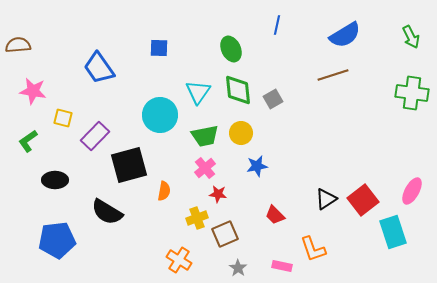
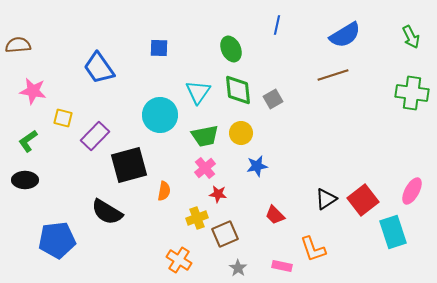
black ellipse: moved 30 px left
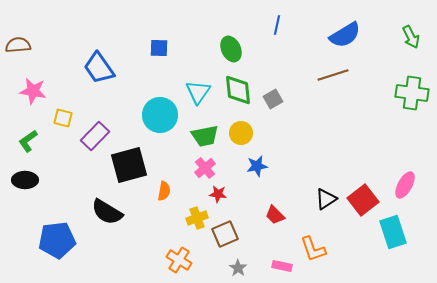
pink ellipse: moved 7 px left, 6 px up
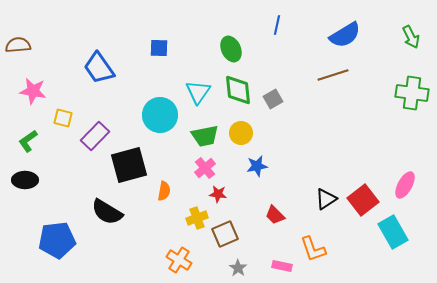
cyan rectangle: rotated 12 degrees counterclockwise
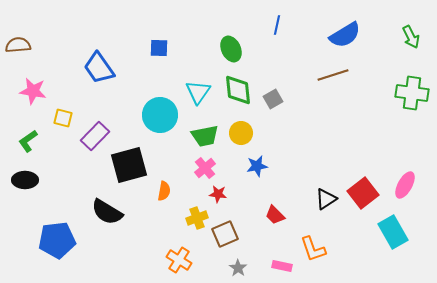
red square: moved 7 px up
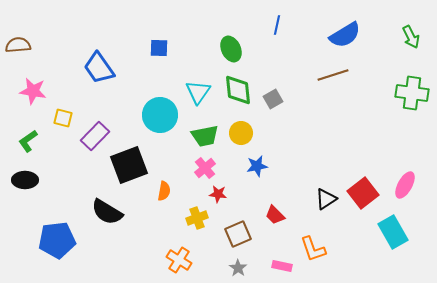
black square: rotated 6 degrees counterclockwise
brown square: moved 13 px right
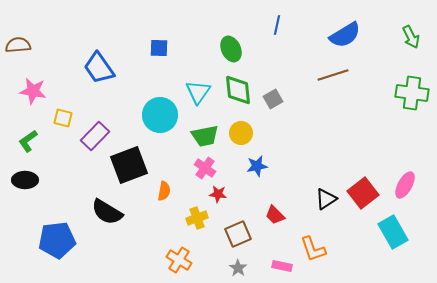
pink cross: rotated 15 degrees counterclockwise
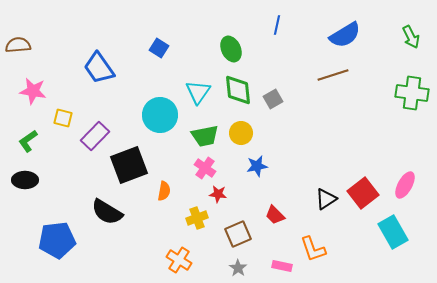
blue square: rotated 30 degrees clockwise
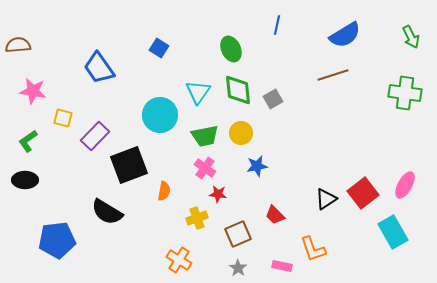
green cross: moved 7 px left
